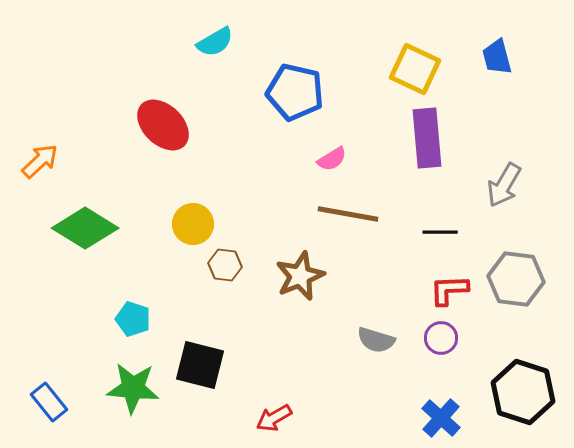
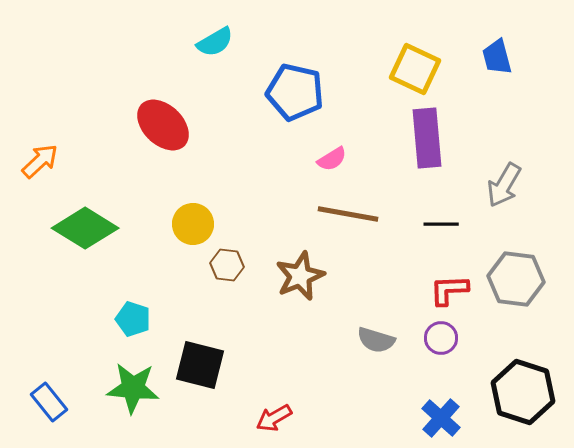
black line: moved 1 px right, 8 px up
brown hexagon: moved 2 px right
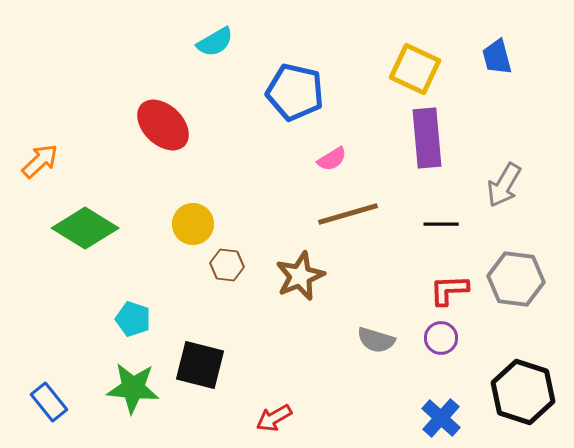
brown line: rotated 26 degrees counterclockwise
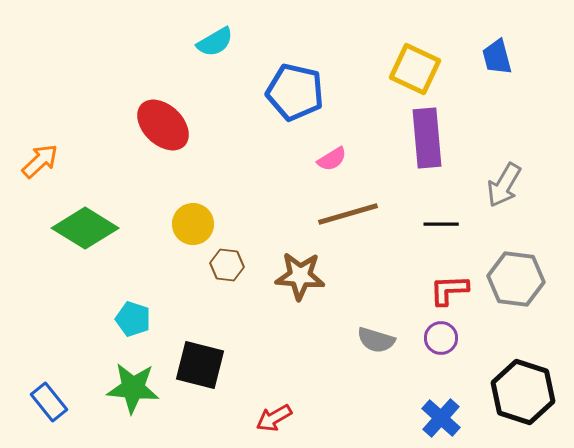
brown star: rotated 27 degrees clockwise
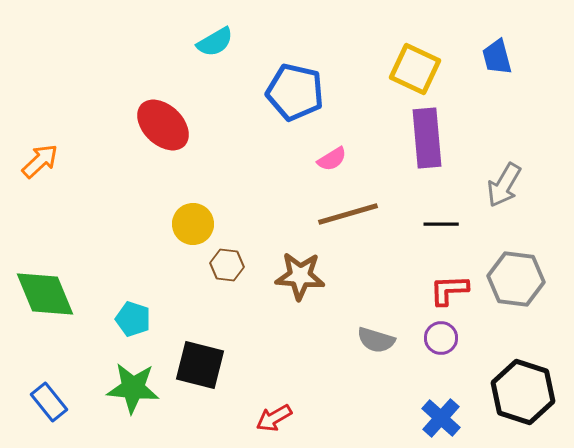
green diamond: moved 40 px left, 66 px down; rotated 36 degrees clockwise
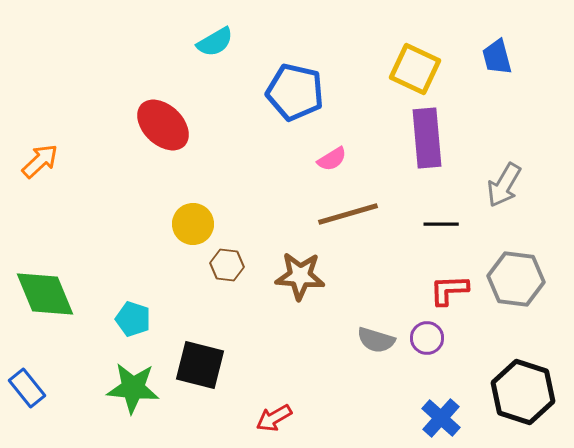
purple circle: moved 14 px left
blue rectangle: moved 22 px left, 14 px up
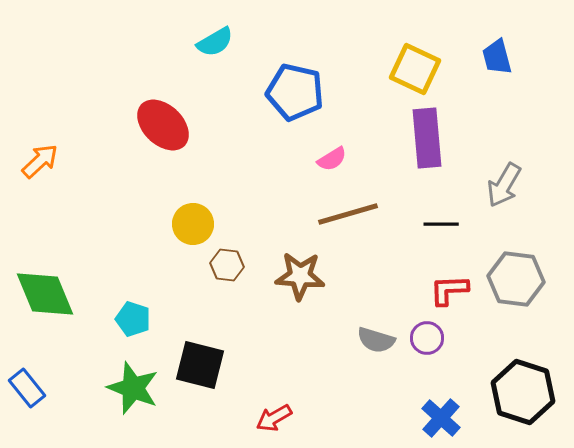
green star: rotated 16 degrees clockwise
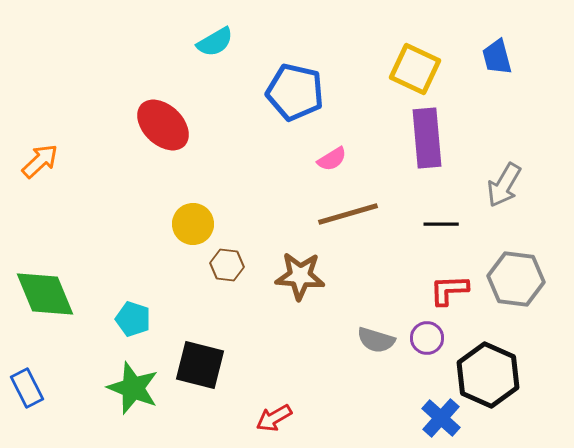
blue rectangle: rotated 12 degrees clockwise
black hexagon: moved 35 px left, 17 px up; rotated 6 degrees clockwise
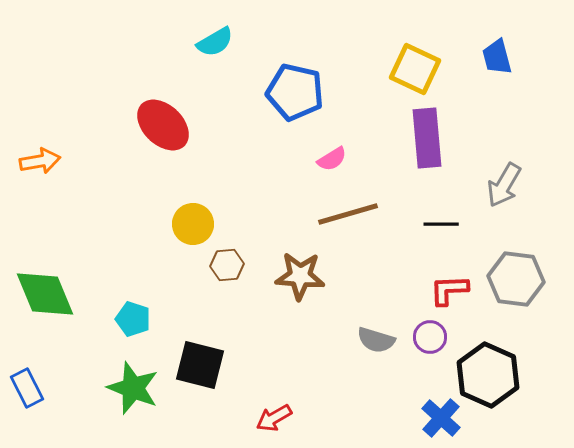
orange arrow: rotated 33 degrees clockwise
brown hexagon: rotated 12 degrees counterclockwise
purple circle: moved 3 px right, 1 px up
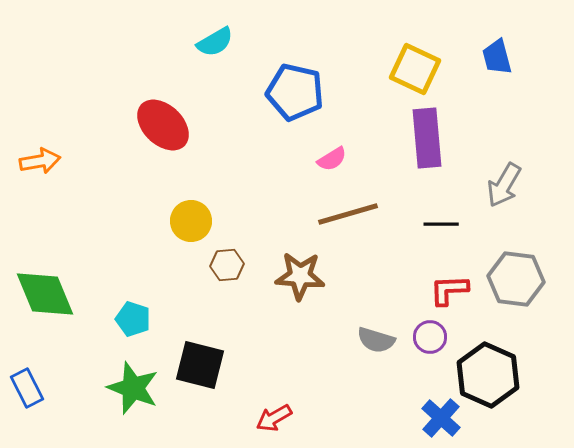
yellow circle: moved 2 px left, 3 px up
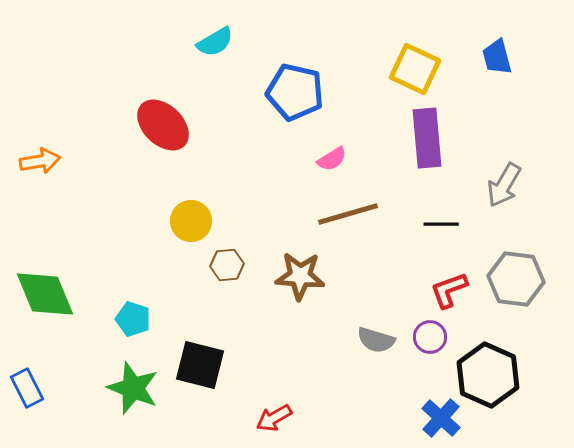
red L-shape: rotated 18 degrees counterclockwise
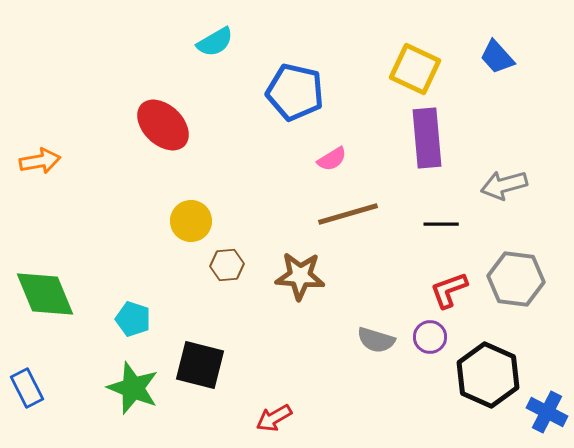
blue trapezoid: rotated 27 degrees counterclockwise
gray arrow: rotated 45 degrees clockwise
blue cross: moved 106 px right, 6 px up; rotated 15 degrees counterclockwise
